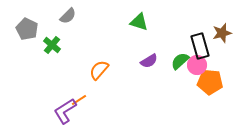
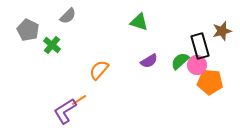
gray pentagon: moved 1 px right, 1 px down
brown star: moved 2 px up
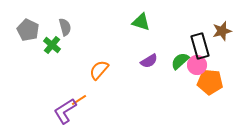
gray semicircle: moved 3 px left, 11 px down; rotated 60 degrees counterclockwise
green triangle: moved 2 px right
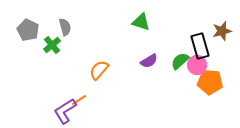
green cross: rotated 12 degrees clockwise
